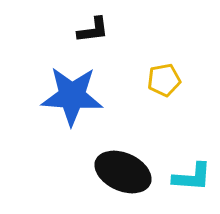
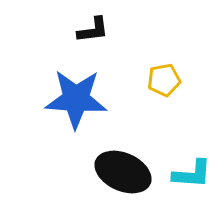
blue star: moved 4 px right, 3 px down
cyan L-shape: moved 3 px up
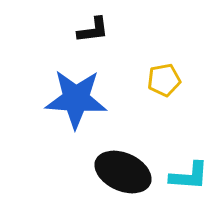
cyan L-shape: moved 3 px left, 2 px down
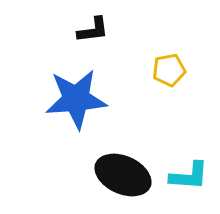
yellow pentagon: moved 5 px right, 10 px up
blue star: rotated 8 degrees counterclockwise
black ellipse: moved 3 px down
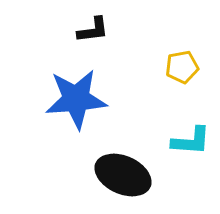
yellow pentagon: moved 13 px right, 3 px up
cyan L-shape: moved 2 px right, 35 px up
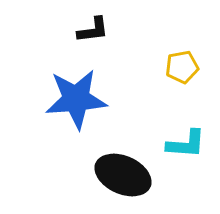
cyan L-shape: moved 5 px left, 3 px down
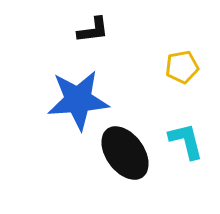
blue star: moved 2 px right, 1 px down
cyan L-shape: moved 3 px up; rotated 108 degrees counterclockwise
black ellipse: moved 2 px right, 22 px up; rotated 30 degrees clockwise
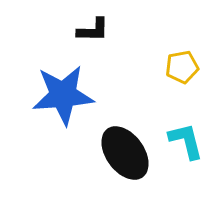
black L-shape: rotated 8 degrees clockwise
blue star: moved 15 px left, 5 px up
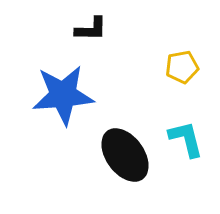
black L-shape: moved 2 px left, 1 px up
cyan L-shape: moved 2 px up
black ellipse: moved 2 px down
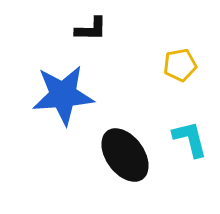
yellow pentagon: moved 2 px left, 2 px up
cyan L-shape: moved 4 px right
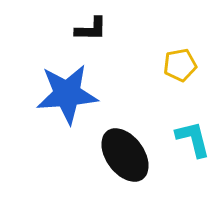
blue star: moved 4 px right, 1 px up
cyan L-shape: moved 3 px right
